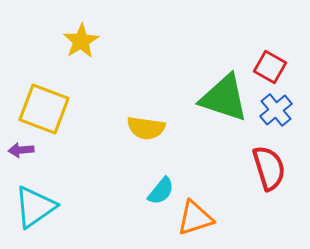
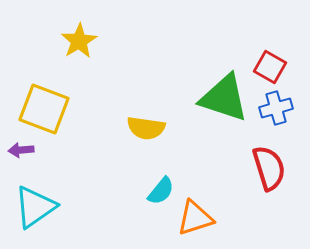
yellow star: moved 2 px left
blue cross: moved 2 px up; rotated 24 degrees clockwise
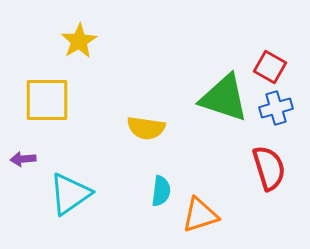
yellow square: moved 3 px right, 9 px up; rotated 21 degrees counterclockwise
purple arrow: moved 2 px right, 9 px down
cyan semicircle: rotated 32 degrees counterclockwise
cyan triangle: moved 35 px right, 13 px up
orange triangle: moved 5 px right, 3 px up
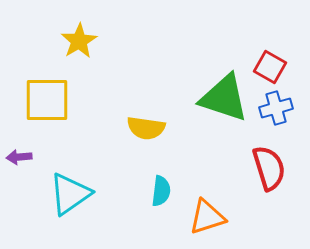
purple arrow: moved 4 px left, 2 px up
orange triangle: moved 7 px right, 2 px down
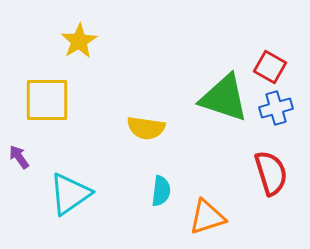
purple arrow: rotated 60 degrees clockwise
red semicircle: moved 2 px right, 5 px down
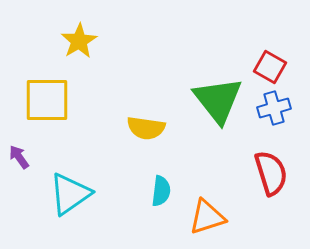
green triangle: moved 6 px left, 2 px down; rotated 34 degrees clockwise
blue cross: moved 2 px left
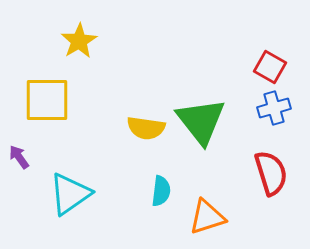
green triangle: moved 17 px left, 21 px down
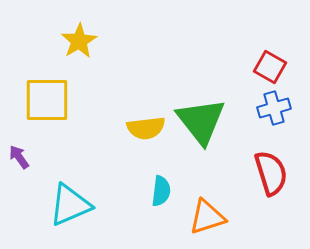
yellow semicircle: rotated 15 degrees counterclockwise
cyan triangle: moved 11 px down; rotated 12 degrees clockwise
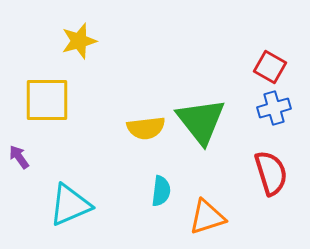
yellow star: rotated 15 degrees clockwise
